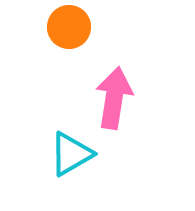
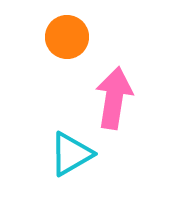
orange circle: moved 2 px left, 10 px down
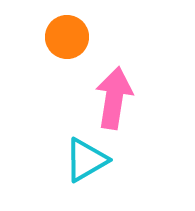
cyan triangle: moved 15 px right, 6 px down
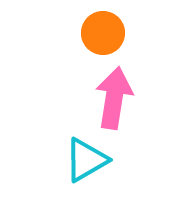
orange circle: moved 36 px right, 4 px up
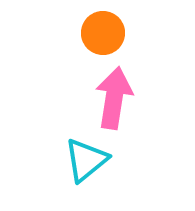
cyan triangle: rotated 9 degrees counterclockwise
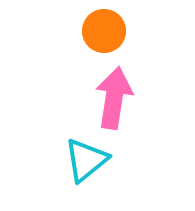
orange circle: moved 1 px right, 2 px up
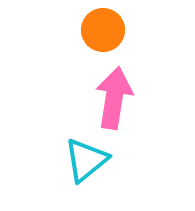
orange circle: moved 1 px left, 1 px up
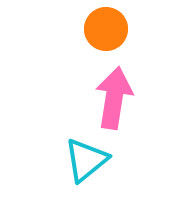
orange circle: moved 3 px right, 1 px up
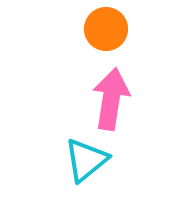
pink arrow: moved 3 px left, 1 px down
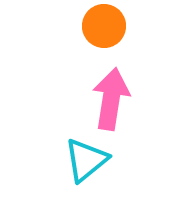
orange circle: moved 2 px left, 3 px up
